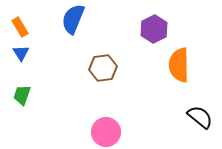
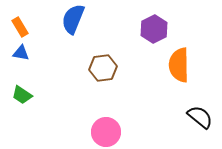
blue triangle: rotated 48 degrees counterclockwise
green trapezoid: rotated 75 degrees counterclockwise
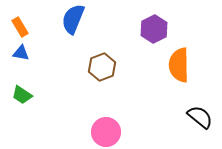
brown hexagon: moved 1 px left, 1 px up; rotated 12 degrees counterclockwise
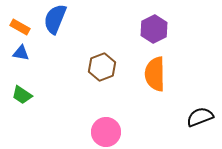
blue semicircle: moved 18 px left
orange rectangle: rotated 30 degrees counterclockwise
orange semicircle: moved 24 px left, 9 px down
black semicircle: rotated 60 degrees counterclockwise
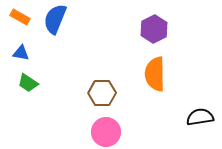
orange rectangle: moved 10 px up
brown hexagon: moved 26 px down; rotated 20 degrees clockwise
green trapezoid: moved 6 px right, 12 px up
black semicircle: rotated 12 degrees clockwise
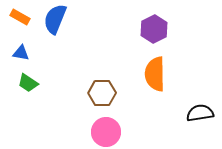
black semicircle: moved 4 px up
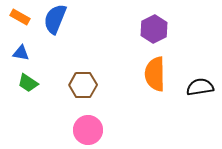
brown hexagon: moved 19 px left, 8 px up
black semicircle: moved 26 px up
pink circle: moved 18 px left, 2 px up
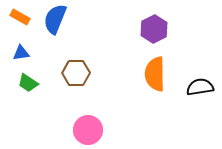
blue triangle: rotated 18 degrees counterclockwise
brown hexagon: moved 7 px left, 12 px up
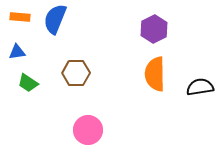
orange rectangle: rotated 24 degrees counterclockwise
blue triangle: moved 4 px left, 1 px up
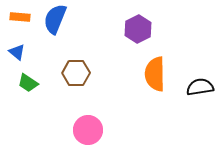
purple hexagon: moved 16 px left
blue triangle: rotated 48 degrees clockwise
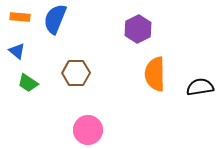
blue triangle: moved 1 px up
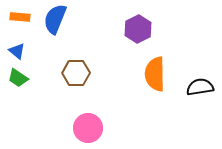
green trapezoid: moved 10 px left, 5 px up
pink circle: moved 2 px up
